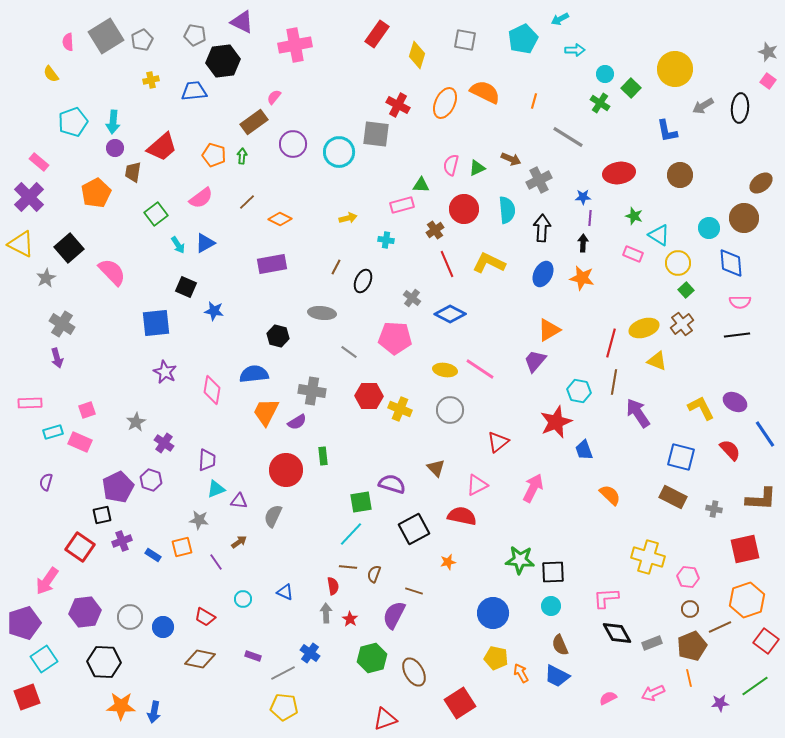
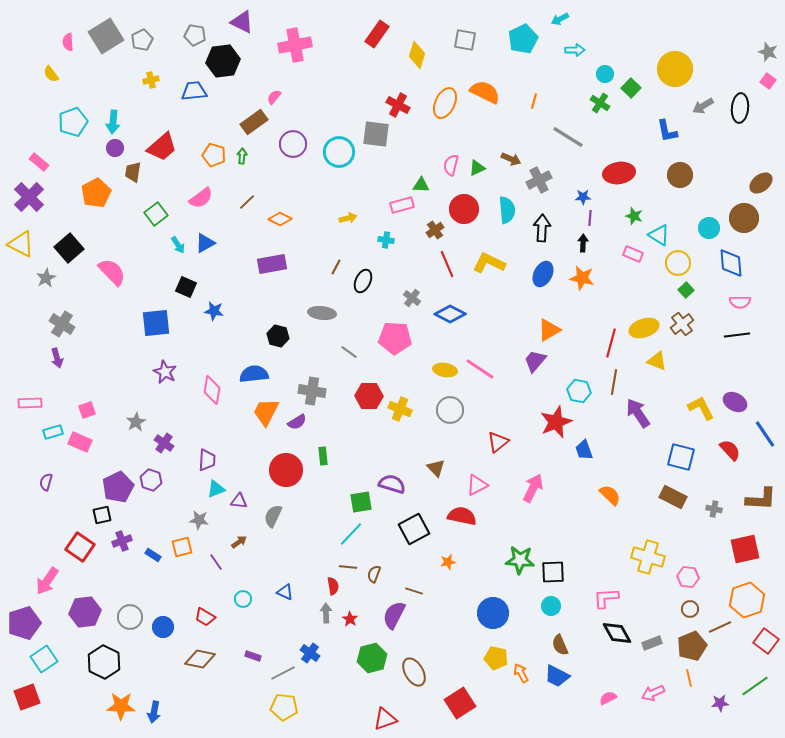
black hexagon at (104, 662): rotated 24 degrees clockwise
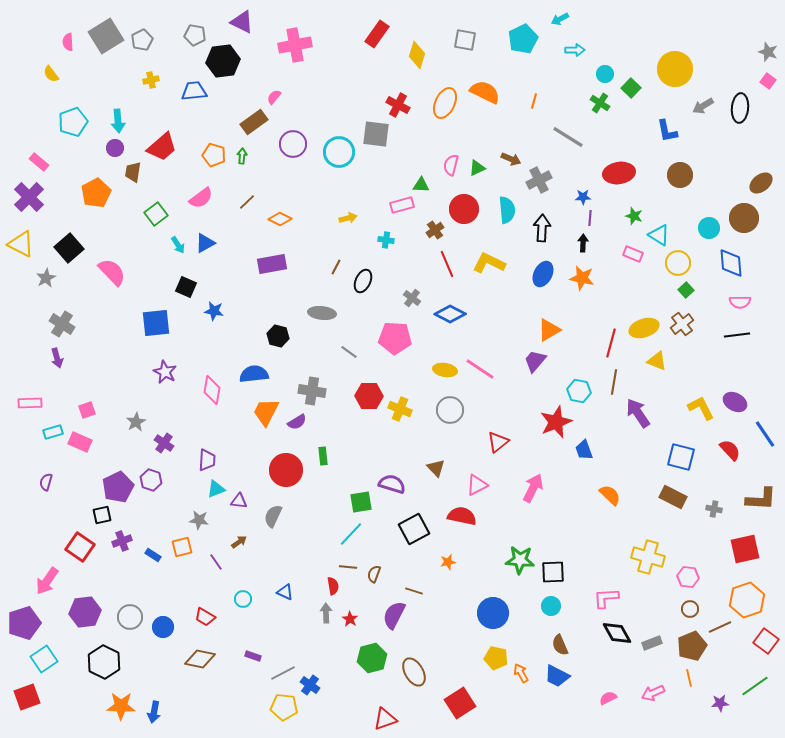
cyan arrow at (113, 122): moved 5 px right, 1 px up; rotated 10 degrees counterclockwise
blue cross at (310, 653): moved 32 px down
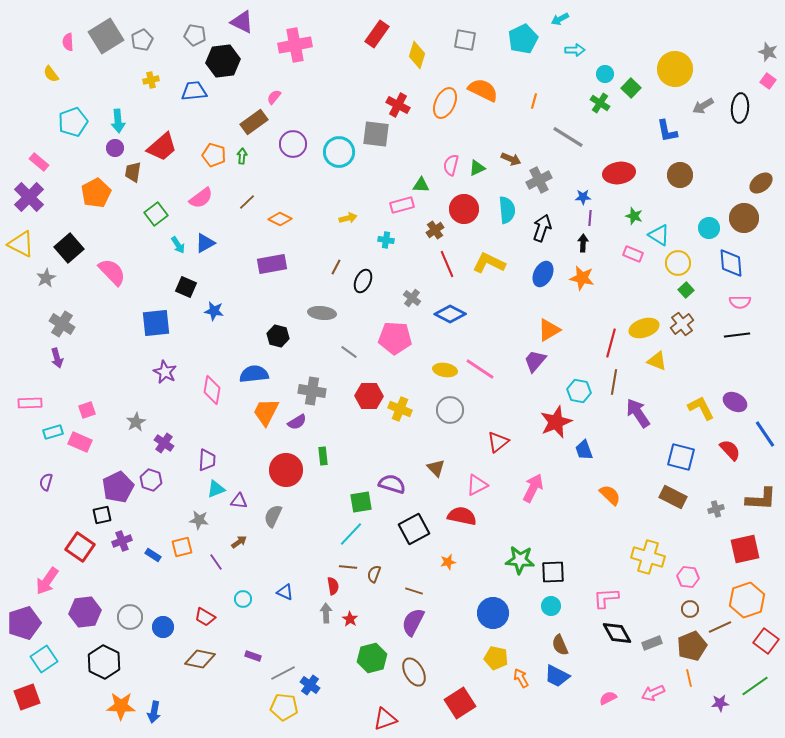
orange semicircle at (485, 92): moved 2 px left, 2 px up
black arrow at (542, 228): rotated 16 degrees clockwise
gray cross at (714, 509): moved 2 px right; rotated 28 degrees counterclockwise
purple semicircle at (394, 615): moved 19 px right, 7 px down
orange arrow at (521, 673): moved 5 px down
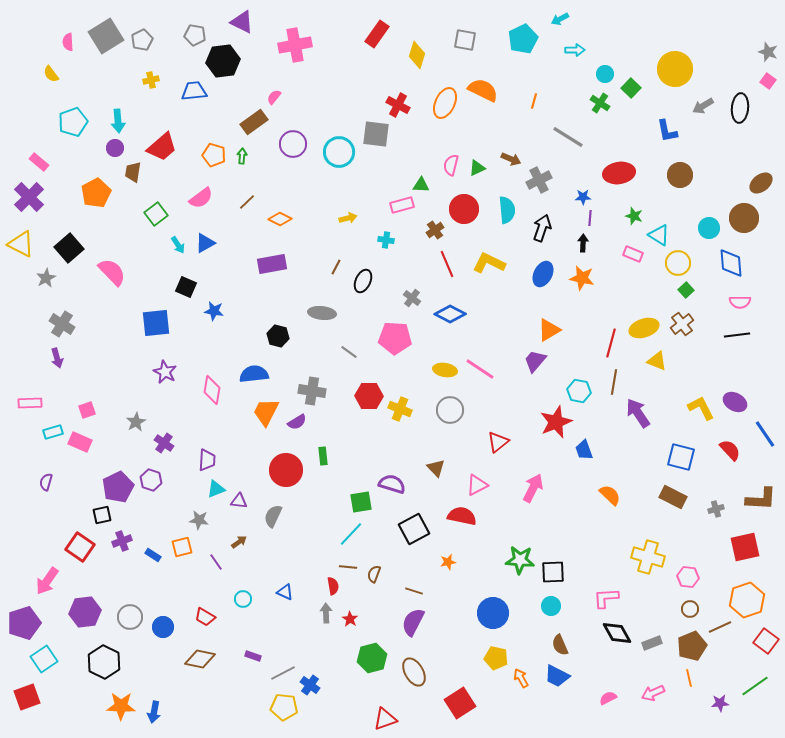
red square at (745, 549): moved 2 px up
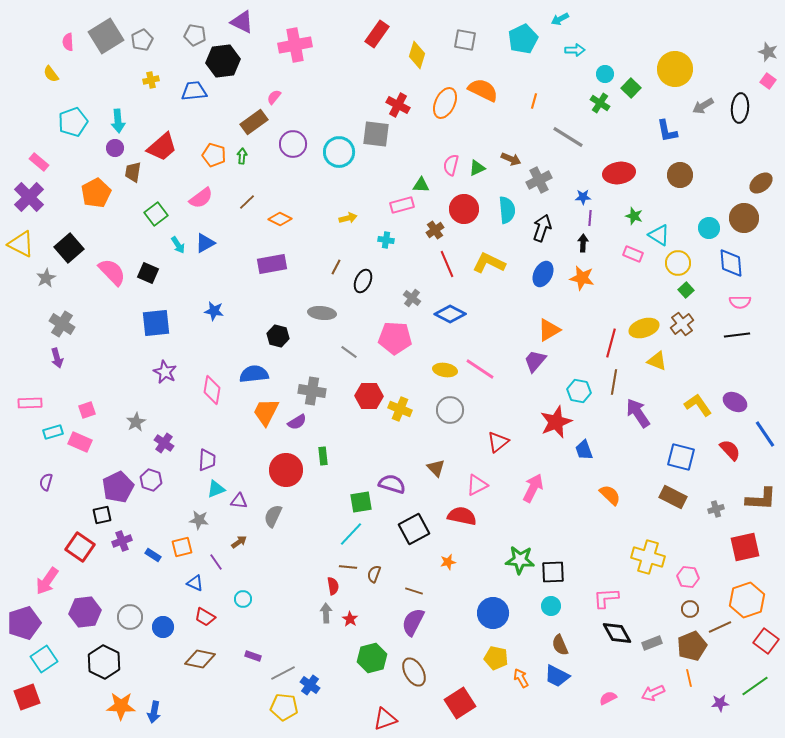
black square at (186, 287): moved 38 px left, 14 px up
yellow L-shape at (701, 408): moved 3 px left, 3 px up; rotated 8 degrees counterclockwise
blue triangle at (285, 592): moved 90 px left, 9 px up
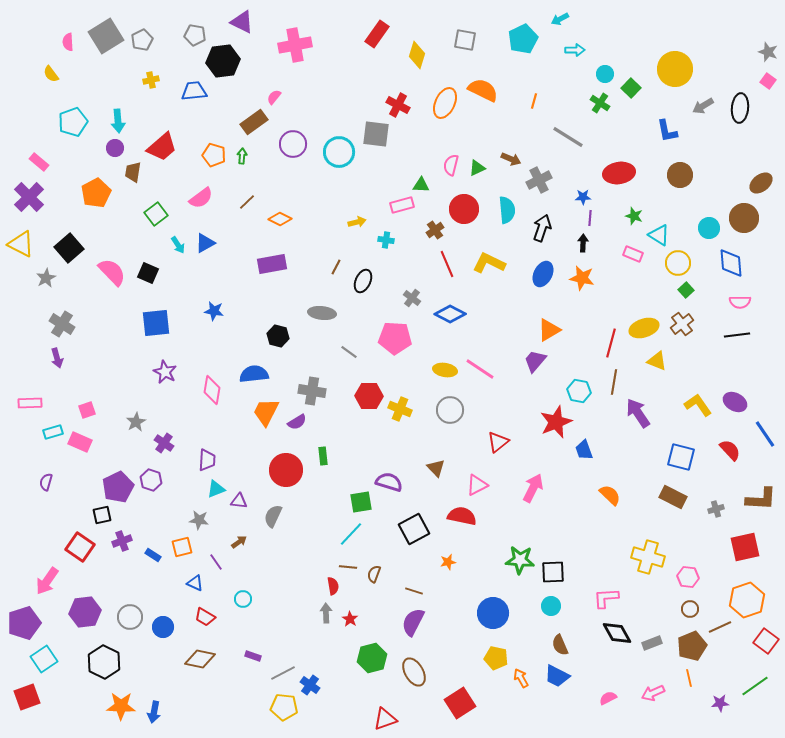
yellow arrow at (348, 218): moved 9 px right, 4 px down
purple semicircle at (392, 484): moved 3 px left, 2 px up
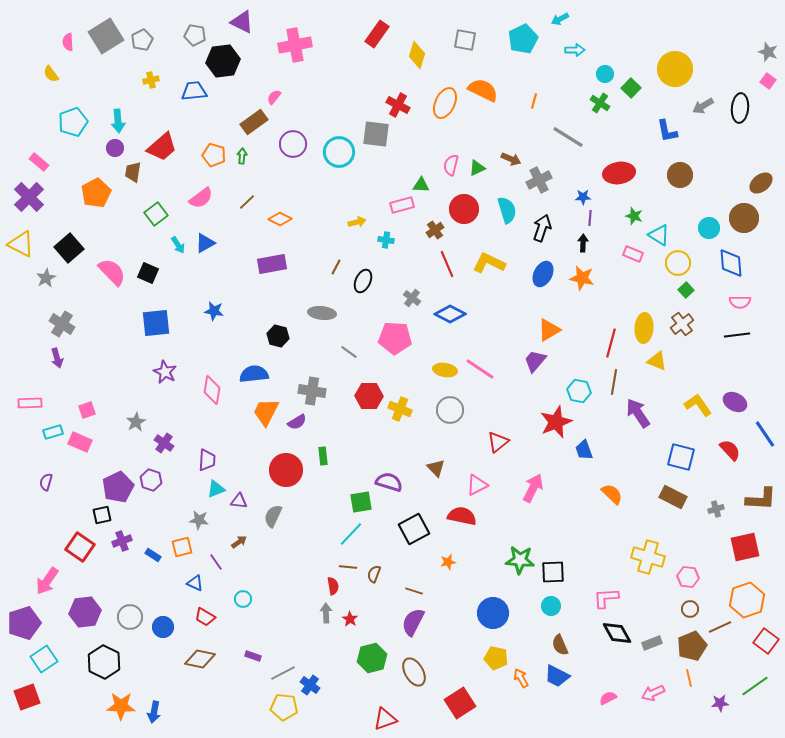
cyan semicircle at (507, 210): rotated 12 degrees counterclockwise
yellow ellipse at (644, 328): rotated 68 degrees counterclockwise
orange semicircle at (610, 495): moved 2 px right, 1 px up
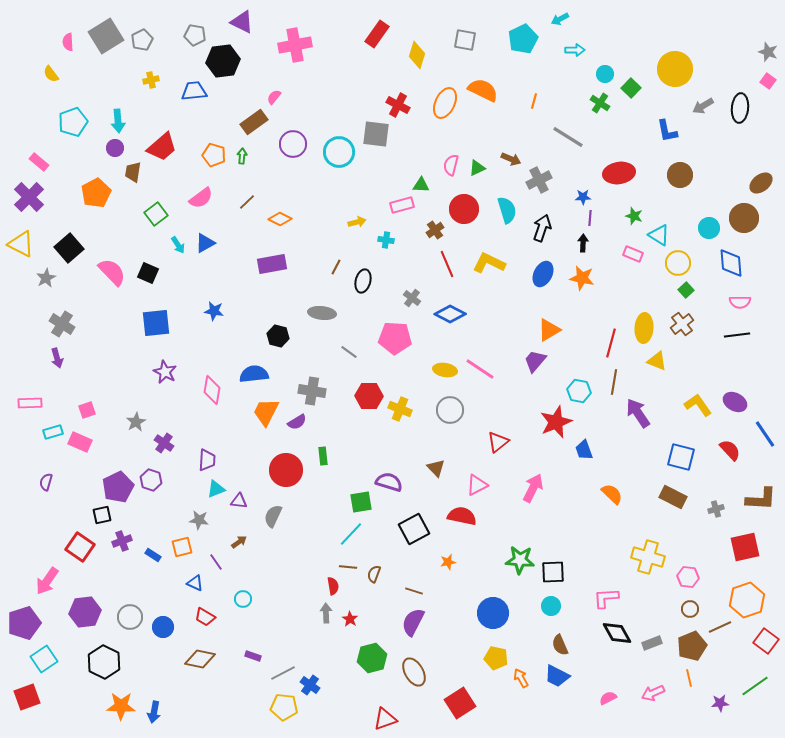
black ellipse at (363, 281): rotated 10 degrees counterclockwise
